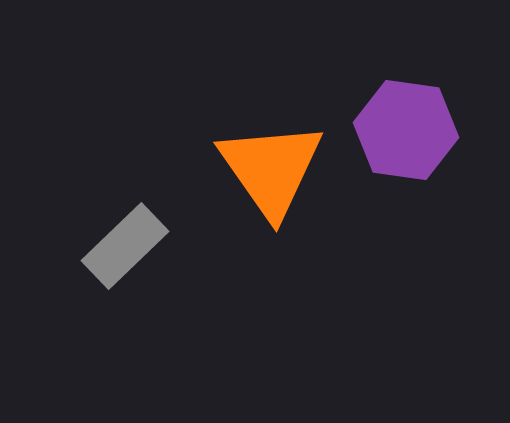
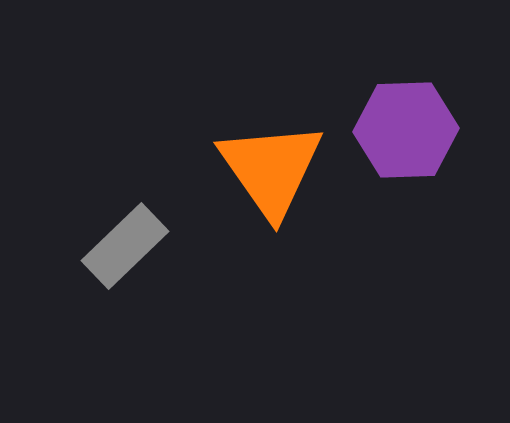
purple hexagon: rotated 10 degrees counterclockwise
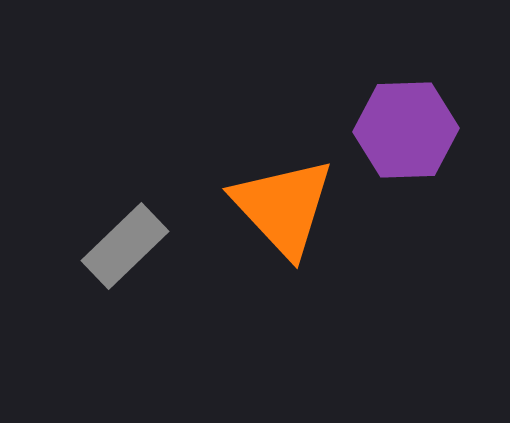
orange triangle: moved 12 px right, 38 px down; rotated 8 degrees counterclockwise
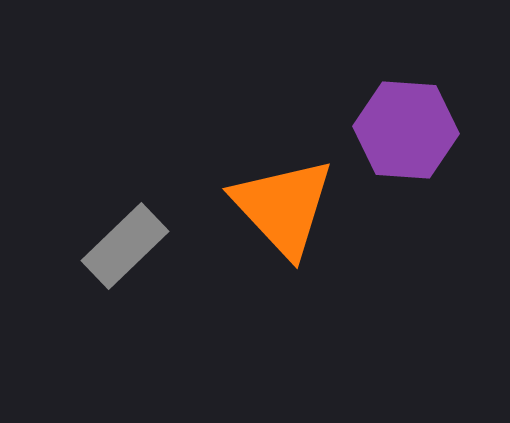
purple hexagon: rotated 6 degrees clockwise
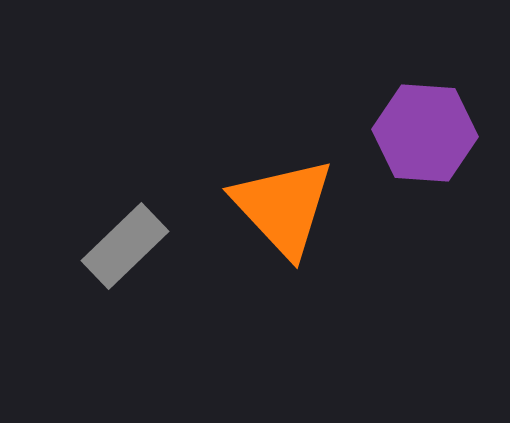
purple hexagon: moved 19 px right, 3 px down
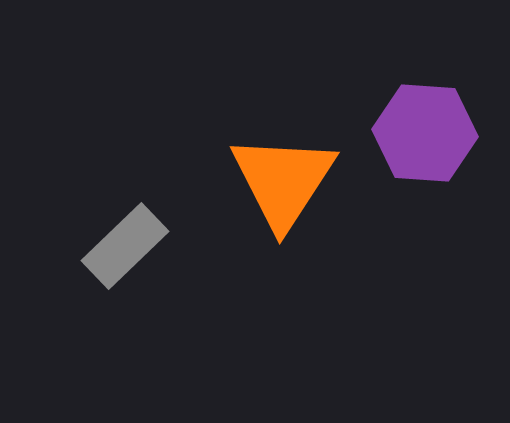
orange triangle: moved 26 px up; rotated 16 degrees clockwise
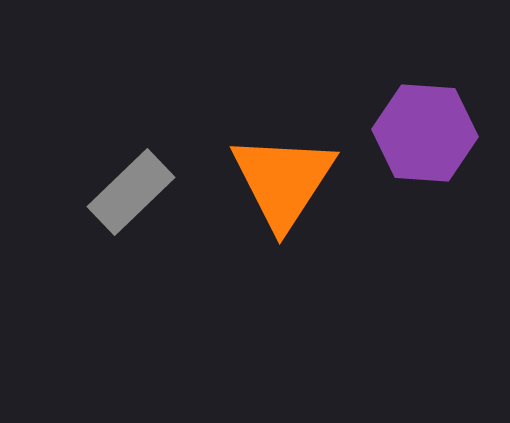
gray rectangle: moved 6 px right, 54 px up
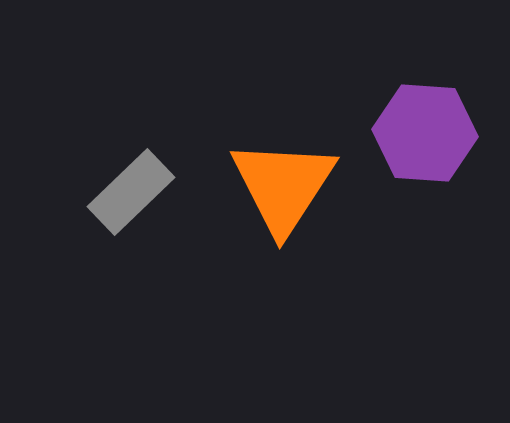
orange triangle: moved 5 px down
